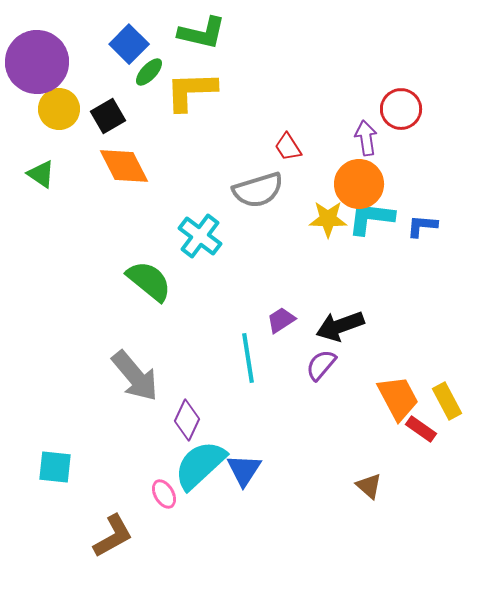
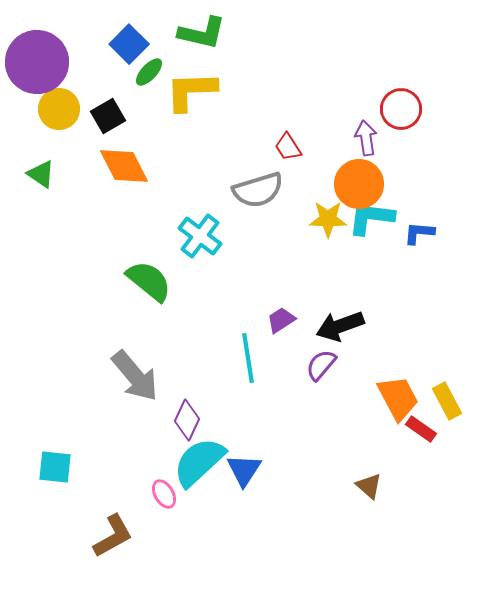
blue L-shape: moved 3 px left, 7 px down
cyan semicircle: moved 1 px left, 3 px up
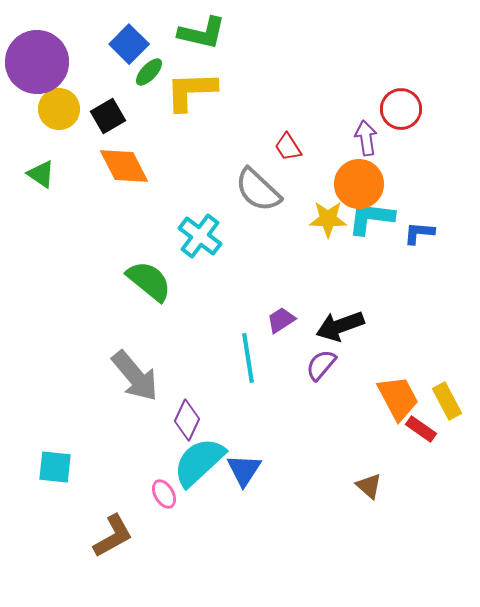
gray semicircle: rotated 60 degrees clockwise
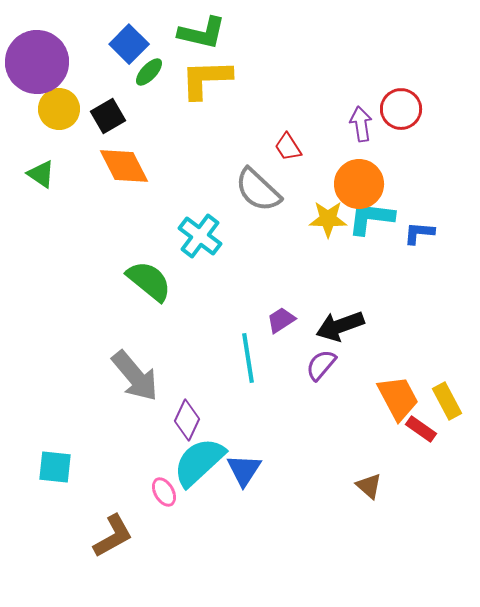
yellow L-shape: moved 15 px right, 12 px up
purple arrow: moved 5 px left, 14 px up
pink ellipse: moved 2 px up
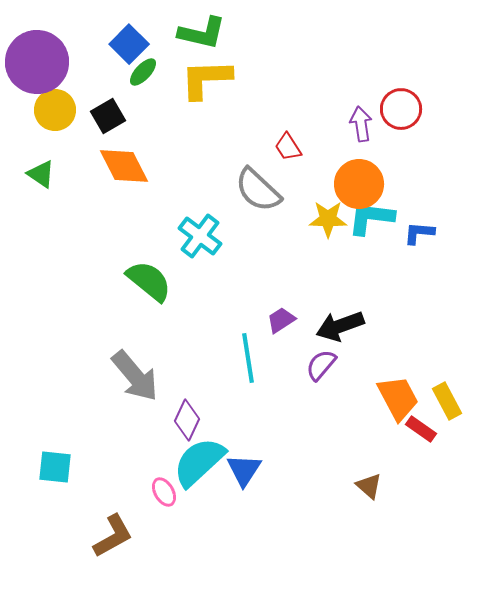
green ellipse: moved 6 px left
yellow circle: moved 4 px left, 1 px down
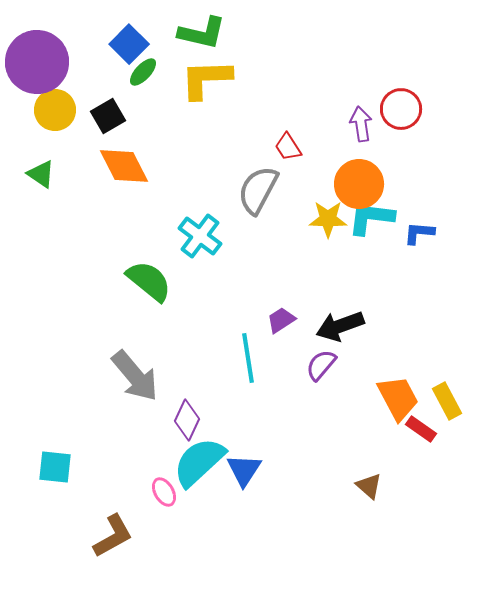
gray semicircle: rotated 75 degrees clockwise
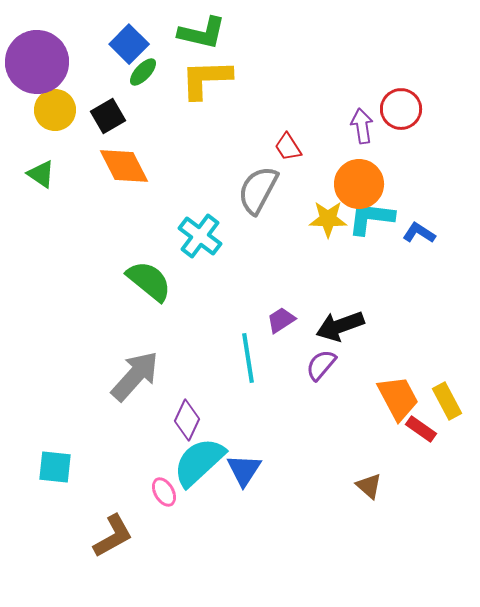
purple arrow: moved 1 px right, 2 px down
blue L-shape: rotated 28 degrees clockwise
gray arrow: rotated 98 degrees counterclockwise
